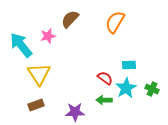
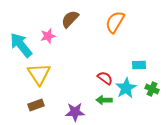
cyan rectangle: moved 10 px right
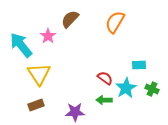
pink star: rotated 21 degrees counterclockwise
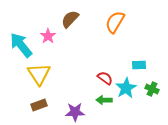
brown rectangle: moved 3 px right
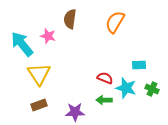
brown semicircle: rotated 36 degrees counterclockwise
pink star: rotated 21 degrees counterclockwise
cyan arrow: moved 1 px right, 1 px up
red semicircle: rotated 14 degrees counterclockwise
cyan star: rotated 25 degrees counterclockwise
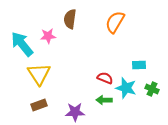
pink star: rotated 21 degrees counterclockwise
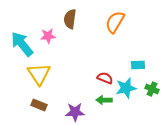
cyan rectangle: moved 1 px left
cyan star: rotated 30 degrees counterclockwise
brown rectangle: rotated 42 degrees clockwise
